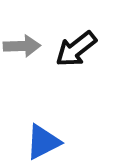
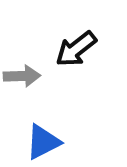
gray arrow: moved 30 px down
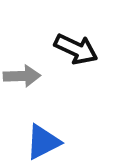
black arrow: rotated 117 degrees counterclockwise
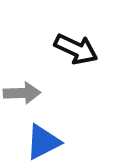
gray arrow: moved 17 px down
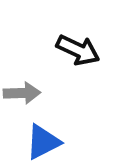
black arrow: moved 2 px right, 1 px down
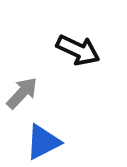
gray arrow: rotated 45 degrees counterclockwise
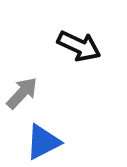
black arrow: moved 1 px right, 4 px up
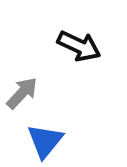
blue triangle: moved 2 px right, 1 px up; rotated 24 degrees counterclockwise
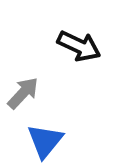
gray arrow: moved 1 px right
